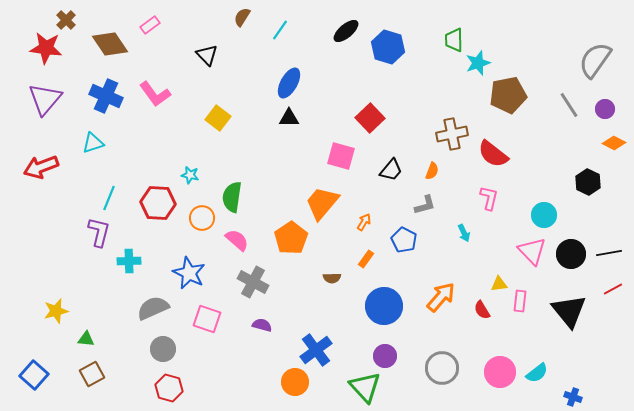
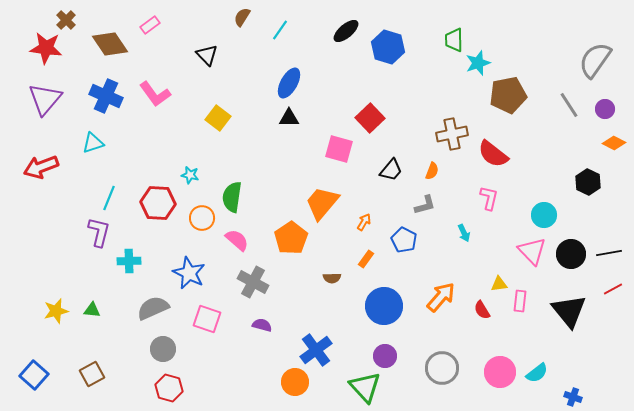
pink square at (341, 156): moved 2 px left, 7 px up
green triangle at (86, 339): moved 6 px right, 29 px up
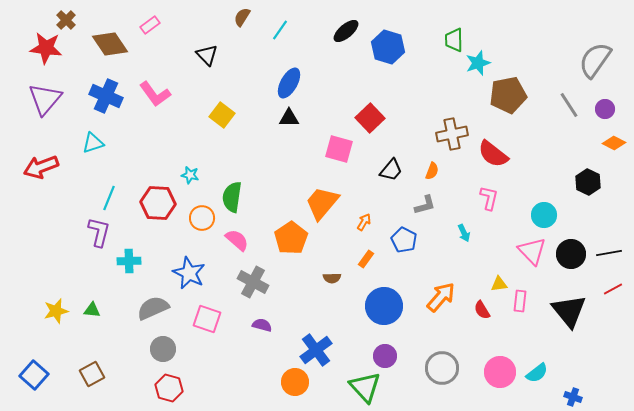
yellow square at (218, 118): moved 4 px right, 3 px up
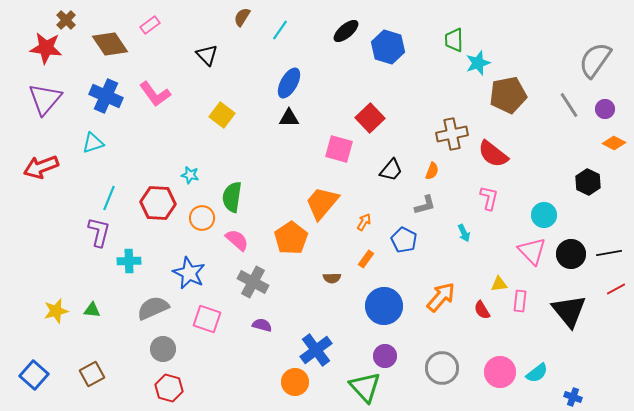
red line at (613, 289): moved 3 px right
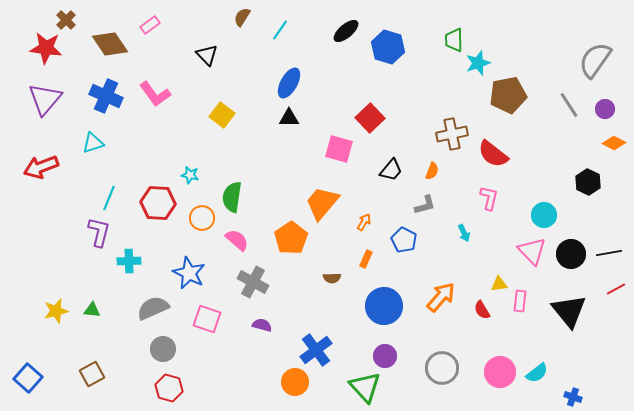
orange rectangle at (366, 259): rotated 12 degrees counterclockwise
blue square at (34, 375): moved 6 px left, 3 px down
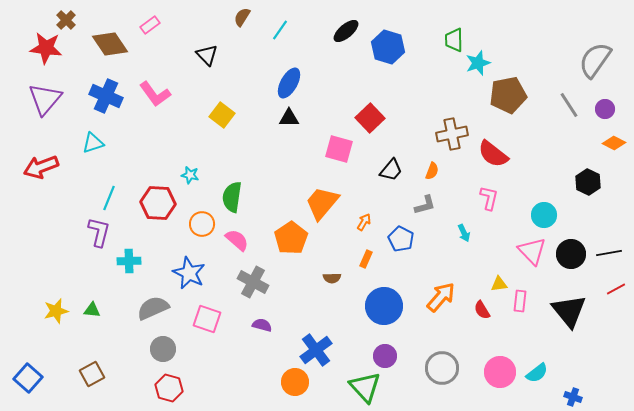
orange circle at (202, 218): moved 6 px down
blue pentagon at (404, 240): moved 3 px left, 1 px up
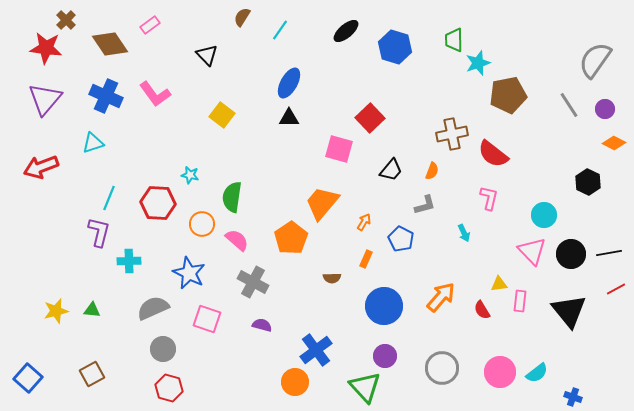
blue hexagon at (388, 47): moved 7 px right
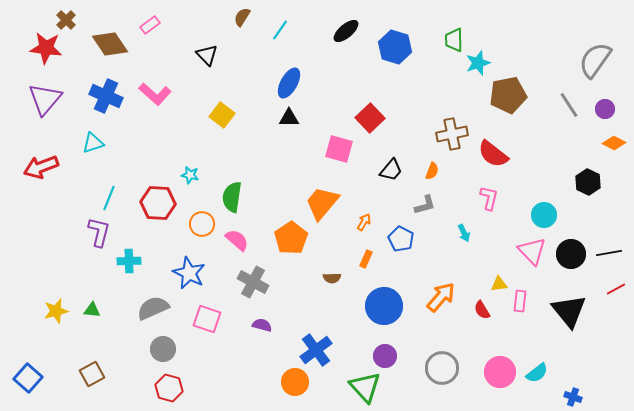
pink L-shape at (155, 94): rotated 12 degrees counterclockwise
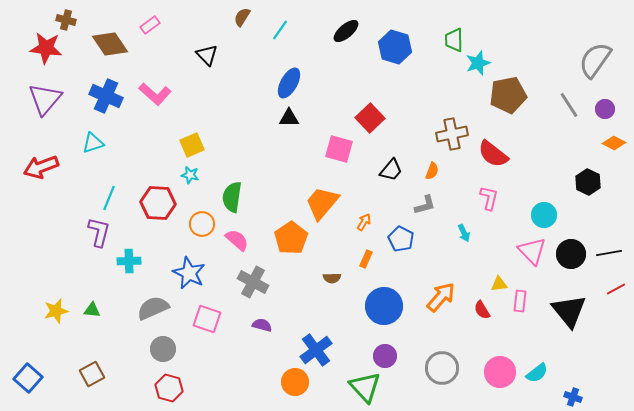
brown cross at (66, 20): rotated 30 degrees counterclockwise
yellow square at (222, 115): moved 30 px left, 30 px down; rotated 30 degrees clockwise
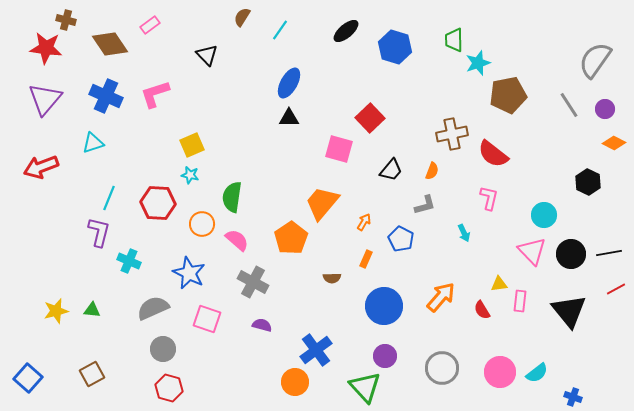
pink L-shape at (155, 94): rotated 120 degrees clockwise
cyan cross at (129, 261): rotated 25 degrees clockwise
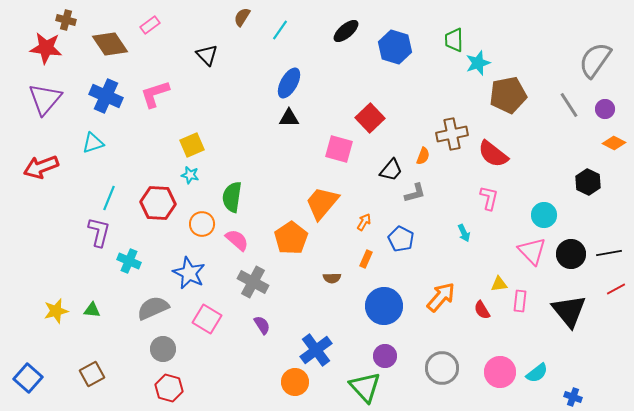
orange semicircle at (432, 171): moved 9 px left, 15 px up
gray L-shape at (425, 205): moved 10 px left, 12 px up
pink square at (207, 319): rotated 12 degrees clockwise
purple semicircle at (262, 325): rotated 42 degrees clockwise
